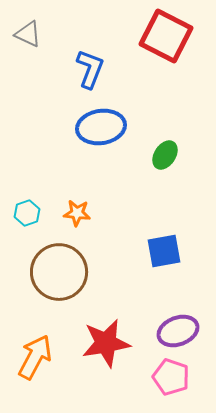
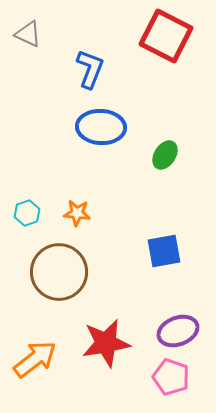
blue ellipse: rotated 12 degrees clockwise
orange arrow: moved 2 px down; rotated 24 degrees clockwise
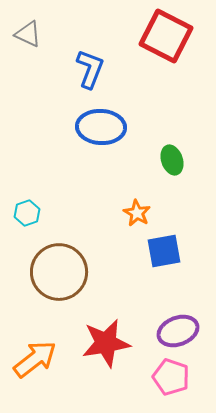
green ellipse: moved 7 px right, 5 px down; rotated 52 degrees counterclockwise
orange star: moved 60 px right; rotated 24 degrees clockwise
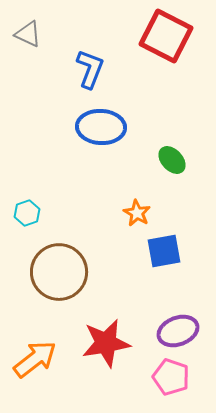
green ellipse: rotated 24 degrees counterclockwise
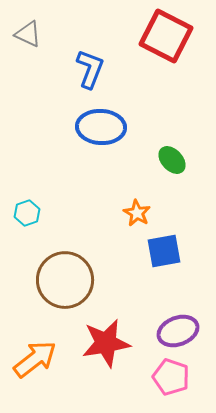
brown circle: moved 6 px right, 8 px down
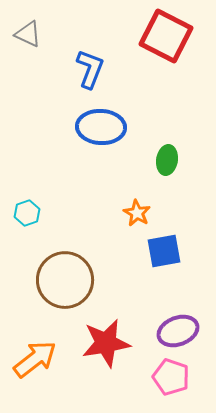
green ellipse: moved 5 px left; rotated 52 degrees clockwise
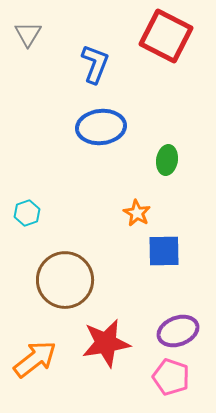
gray triangle: rotated 36 degrees clockwise
blue L-shape: moved 5 px right, 5 px up
blue ellipse: rotated 9 degrees counterclockwise
blue square: rotated 9 degrees clockwise
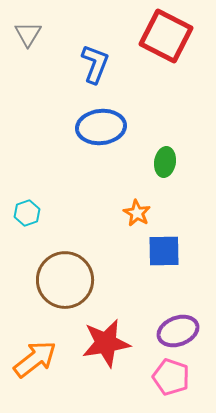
green ellipse: moved 2 px left, 2 px down
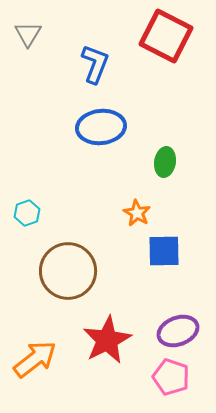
brown circle: moved 3 px right, 9 px up
red star: moved 1 px right, 3 px up; rotated 18 degrees counterclockwise
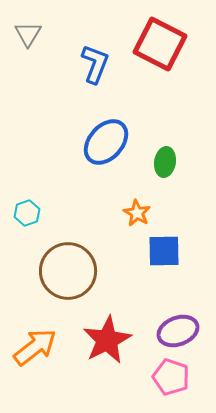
red square: moved 6 px left, 8 px down
blue ellipse: moved 5 px right, 15 px down; rotated 42 degrees counterclockwise
orange arrow: moved 12 px up
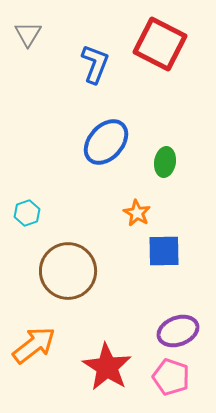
red star: moved 27 px down; rotated 12 degrees counterclockwise
orange arrow: moved 1 px left, 2 px up
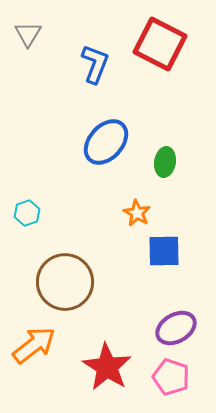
brown circle: moved 3 px left, 11 px down
purple ellipse: moved 2 px left, 3 px up; rotated 9 degrees counterclockwise
